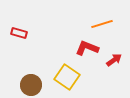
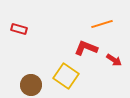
red rectangle: moved 4 px up
red L-shape: moved 1 px left
red arrow: rotated 70 degrees clockwise
yellow square: moved 1 px left, 1 px up
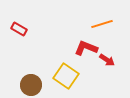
red rectangle: rotated 14 degrees clockwise
red arrow: moved 7 px left
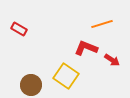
red arrow: moved 5 px right
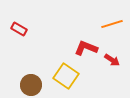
orange line: moved 10 px right
